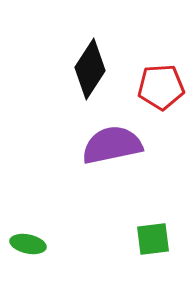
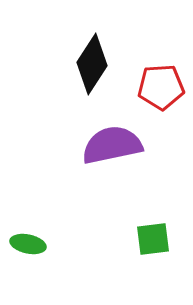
black diamond: moved 2 px right, 5 px up
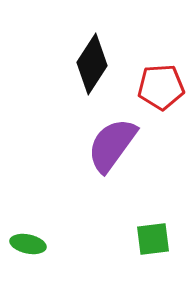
purple semicircle: rotated 42 degrees counterclockwise
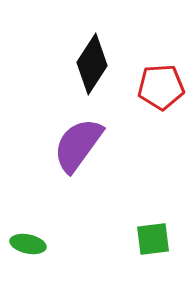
purple semicircle: moved 34 px left
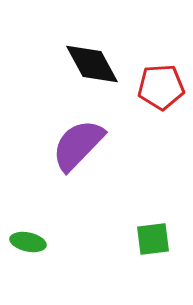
black diamond: rotated 62 degrees counterclockwise
purple semicircle: rotated 8 degrees clockwise
green ellipse: moved 2 px up
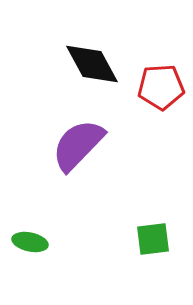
green ellipse: moved 2 px right
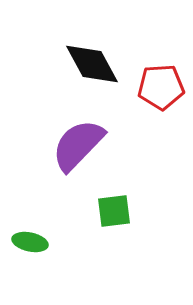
green square: moved 39 px left, 28 px up
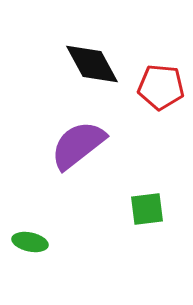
red pentagon: rotated 9 degrees clockwise
purple semicircle: rotated 8 degrees clockwise
green square: moved 33 px right, 2 px up
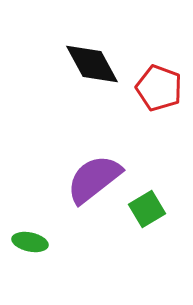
red pentagon: moved 2 px left, 1 px down; rotated 15 degrees clockwise
purple semicircle: moved 16 px right, 34 px down
green square: rotated 24 degrees counterclockwise
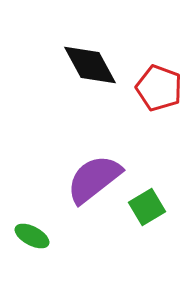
black diamond: moved 2 px left, 1 px down
green square: moved 2 px up
green ellipse: moved 2 px right, 6 px up; rotated 16 degrees clockwise
